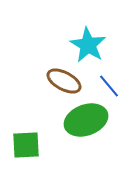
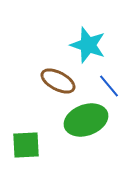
cyan star: rotated 12 degrees counterclockwise
brown ellipse: moved 6 px left
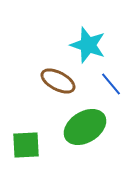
blue line: moved 2 px right, 2 px up
green ellipse: moved 1 px left, 7 px down; rotated 12 degrees counterclockwise
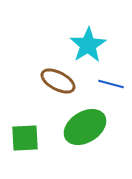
cyan star: rotated 21 degrees clockwise
blue line: rotated 35 degrees counterclockwise
green square: moved 1 px left, 7 px up
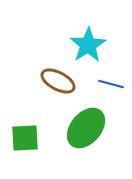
green ellipse: moved 1 px right, 1 px down; rotated 18 degrees counterclockwise
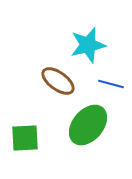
cyan star: rotated 18 degrees clockwise
brown ellipse: rotated 8 degrees clockwise
green ellipse: moved 2 px right, 3 px up
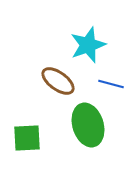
cyan star: rotated 6 degrees counterclockwise
green ellipse: rotated 57 degrees counterclockwise
green square: moved 2 px right
